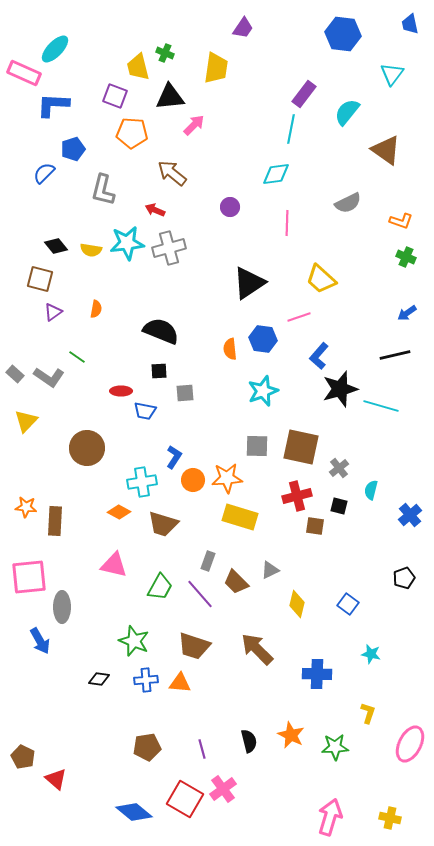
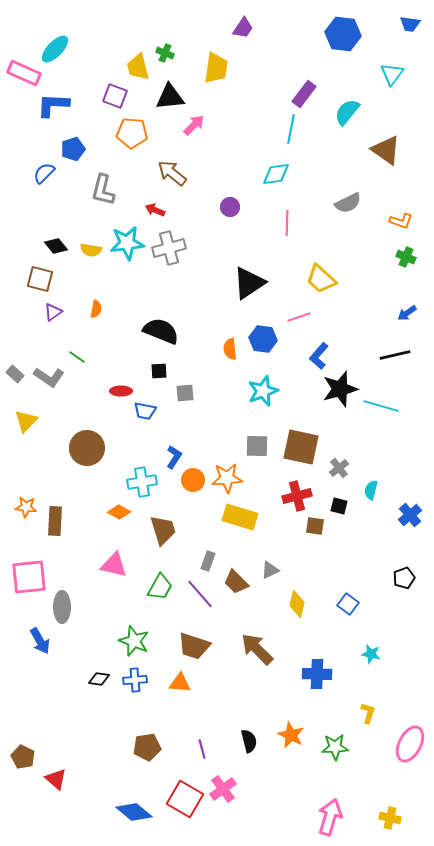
blue trapezoid at (410, 24): rotated 70 degrees counterclockwise
brown trapezoid at (163, 524): moved 6 px down; rotated 124 degrees counterclockwise
blue cross at (146, 680): moved 11 px left
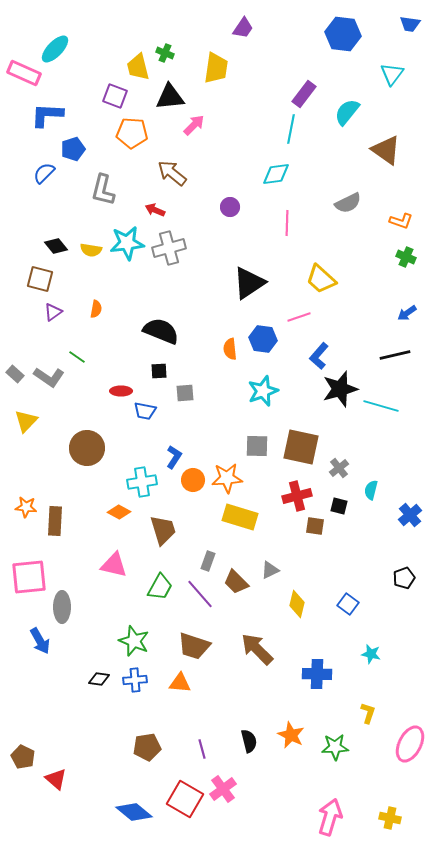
blue L-shape at (53, 105): moved 6 px left, 10 px down
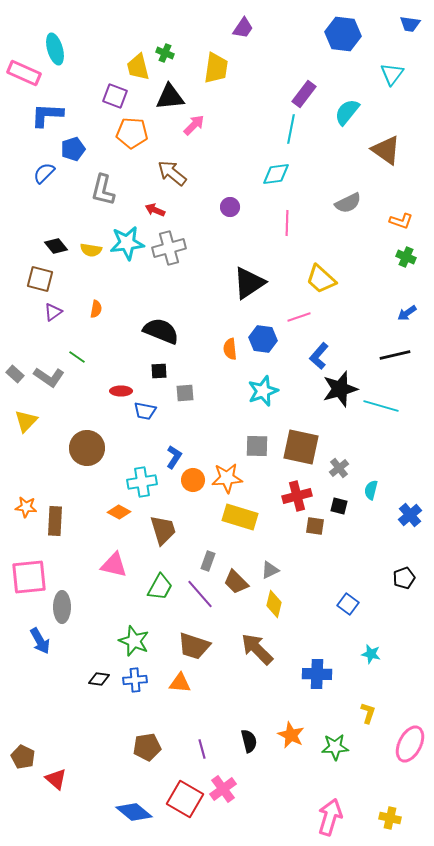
cyan ellipse at (55, 49): rotated 60 degrees counterclockwise
yellow diamond at (297, 604): moved 23 px left
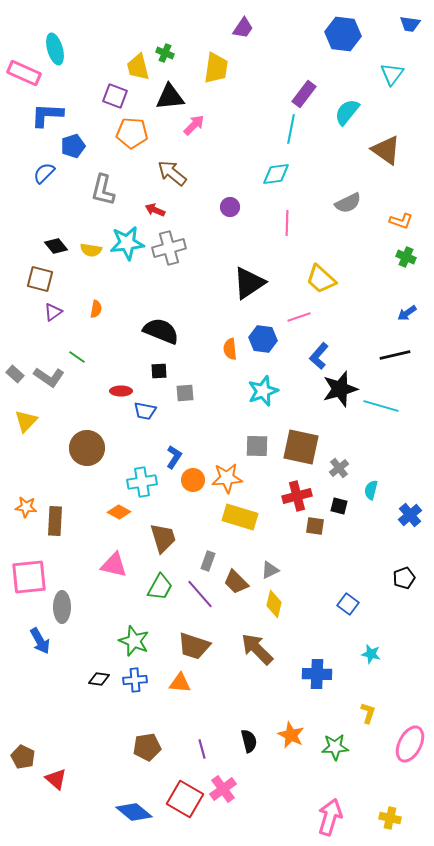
blue pentagon at (73, 149): moved 3 px up
brown trapezoid at (163, 530): moved 8 px down
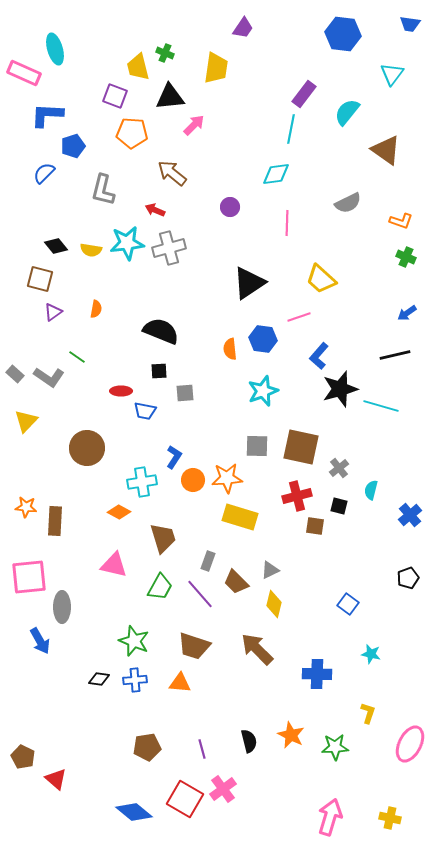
black pentagon at (404, 578): moved 4 px right
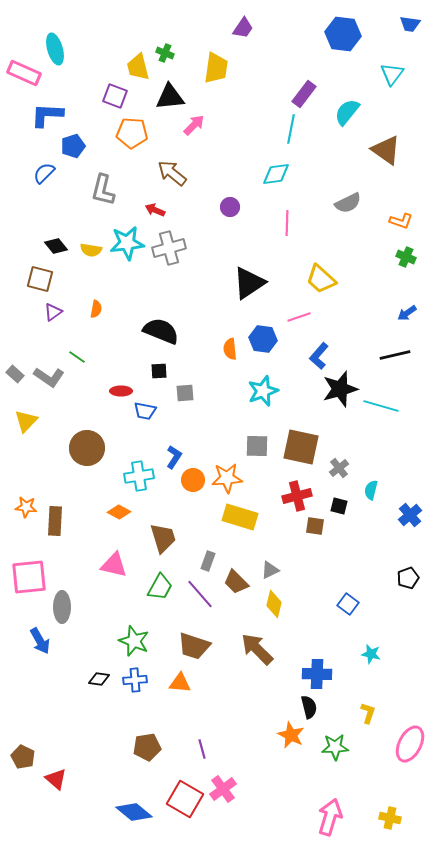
cyan cross at (142, 482): moved 3 px left, 6 px up
black semicircle at (249, 741): moved 60 px right, 34 px up
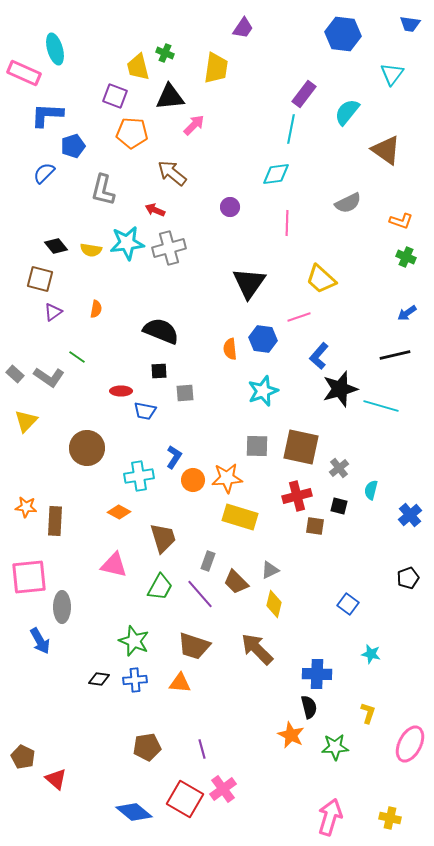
black triangle at (249, 283): rotated 21 degrees counterclockwise
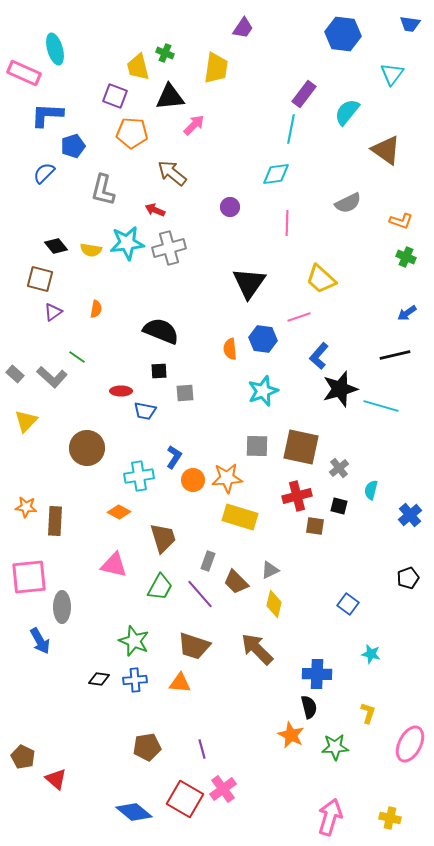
gray L-shape at (49, 377): moved 3 px right; rotated 8 degrees clockwise
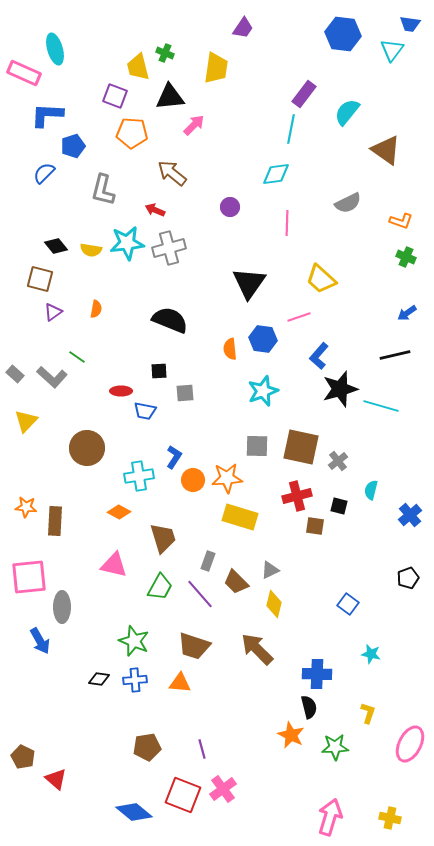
cyan triangle at (392, 74): moved 24 px up
black semicircle at (161, 331): moved 9 px right, 11 px up
gray cross at (339, 468): moved 1 px left, 7 px up
red square at (185, 799): moved 2 px left, 4 px up; rotated 9 degrees counterclockwise
